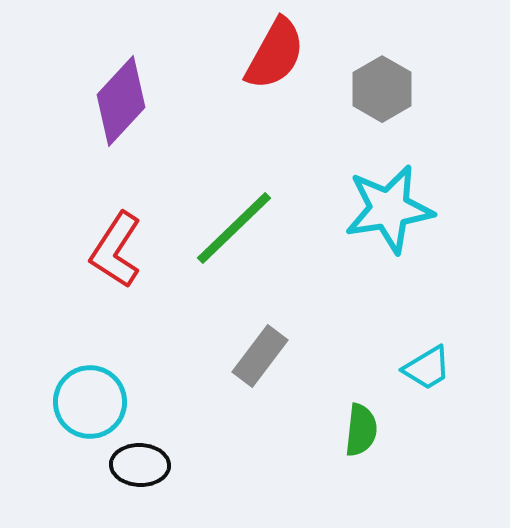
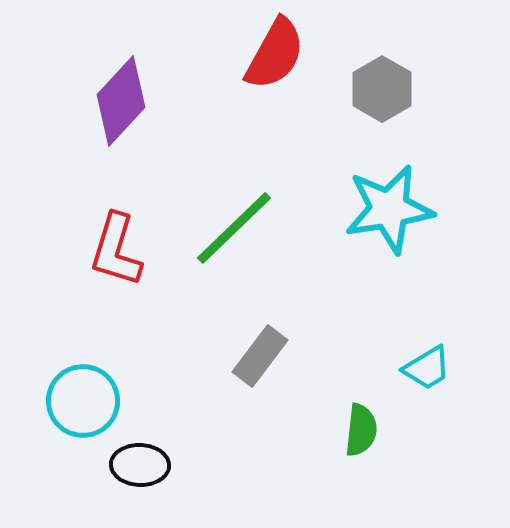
red L-shape: rotated 16 degrees counterclockwise
cyan circle: moved 7 px left, 1 px up
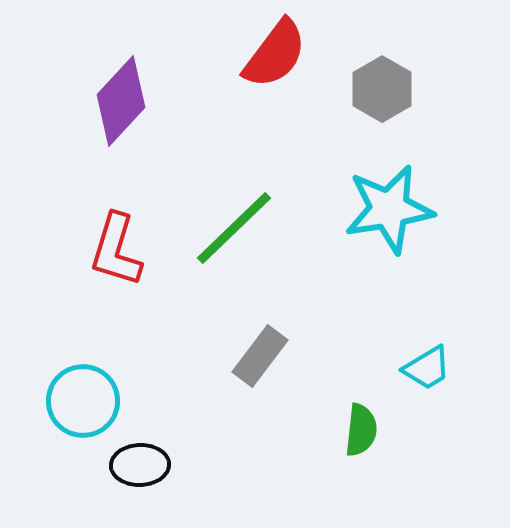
red semicircle: rotated 8 degrees clockwise
black ellipse: rotated 4 degrees counterclockwise
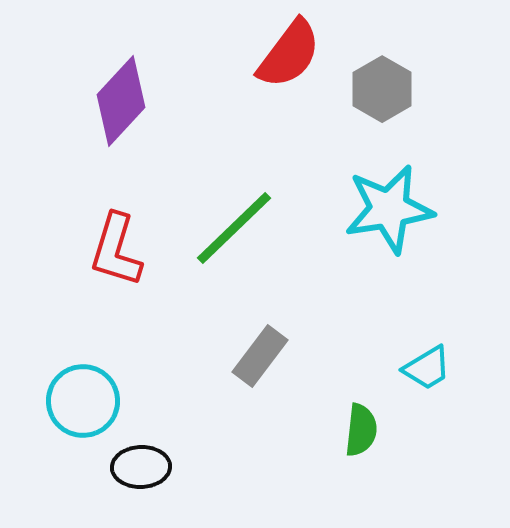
red semicircle: moved 14 px right
black ellipse: moved 1 px right, 2 px down
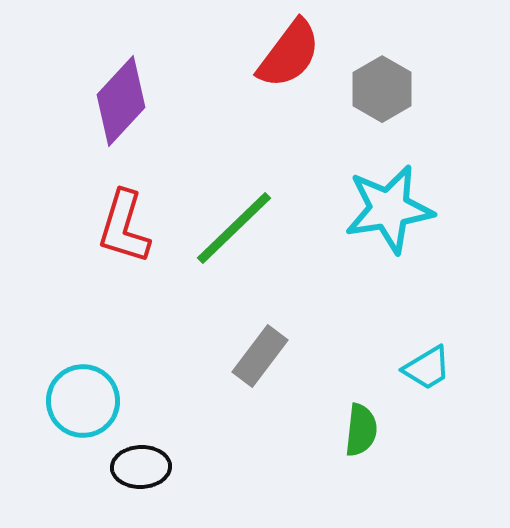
red L-shape: moved 8 px right, 23 px up
